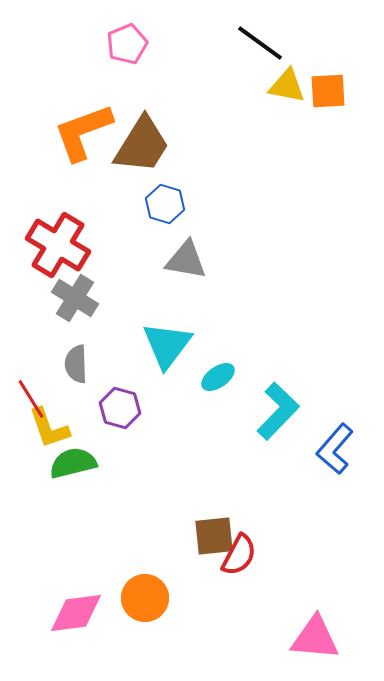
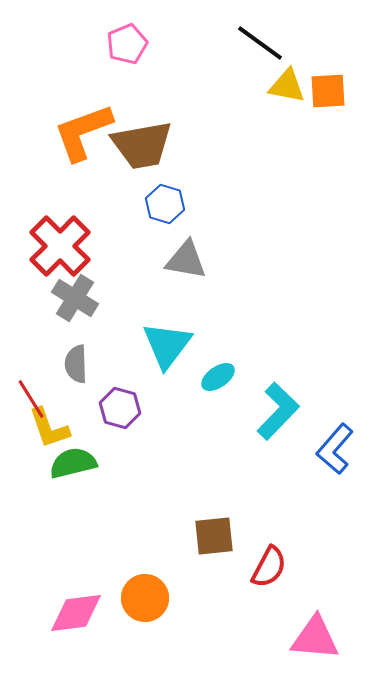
brown trapezoid: rotated 48 degrees clockwise
red cross: moved 2 px right, 1 px down; rotated 14 degrees clockwise
red semicircle: moved 30 px right, 12 px down
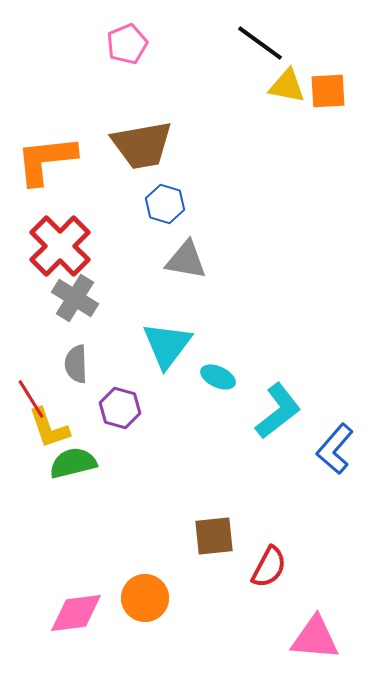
orange L-shape: moved 37 px left, 28 px down; rotated 14 degrees clockwise
cyan ellipse: rotated 60 degrees clockwise
cyan L-shape: rotated 8 degrees clockwise
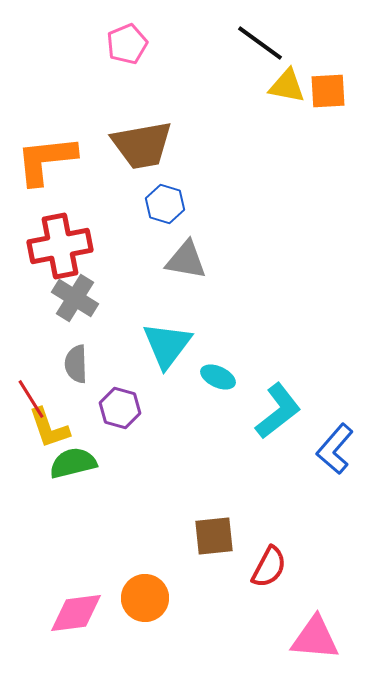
red cross: rotated 34 degrees clockwise
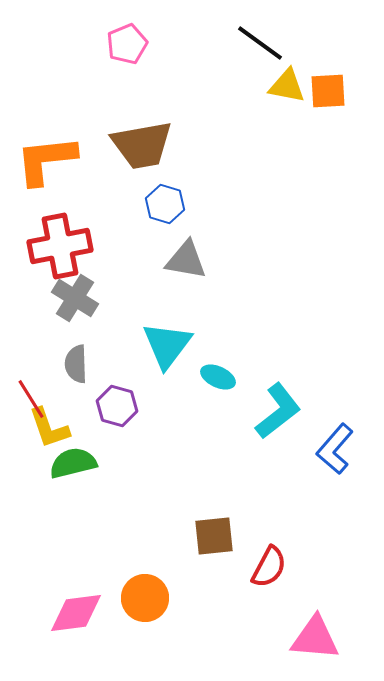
purple hexagon: moved 3 px left, 2 px up
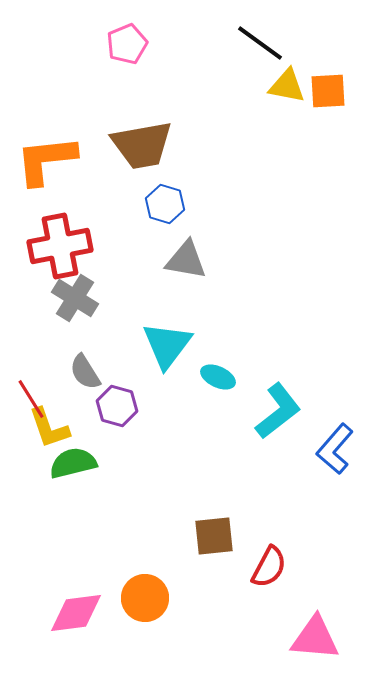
gray semicircle: moved 9 px right, 8 px down; rotated 30 degrees counterclockwise
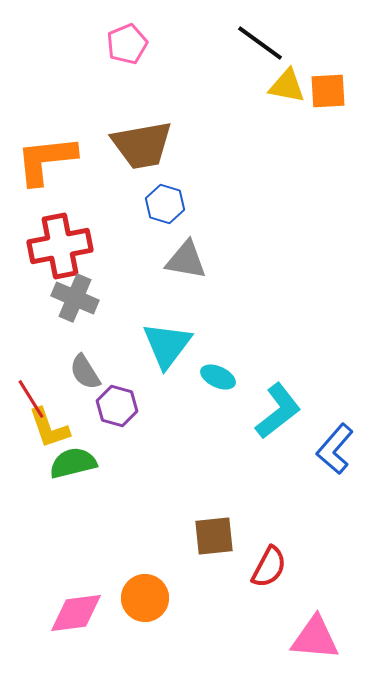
gray cross: rotated 9 degrees counterclockwise
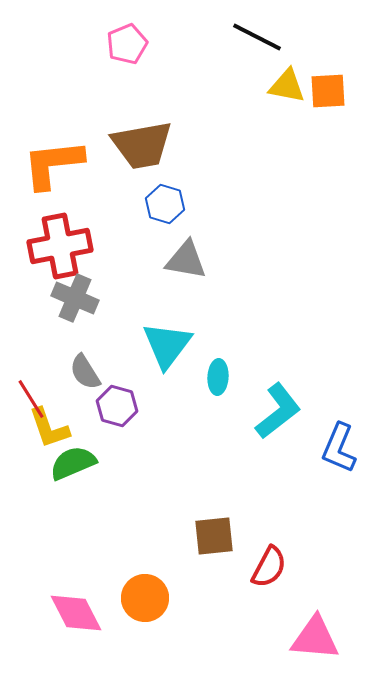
black line: moved 3 px left, 6 px up; rotated 9 degrees counterclockwise
orange L-shape: moved 7 px right, 4 px down
cyan ellipse: rotated 68 degrees clockwise
blue L-shape: moved 4 px right, 1 px up; rotated 18 degrees counterclockwise
green semicircle: rotated 9 degrees counterclockwise
pink diamond: rotated 70 degrees clockwise
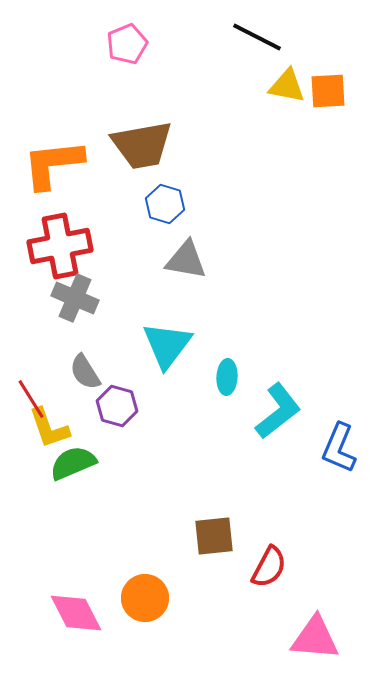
cyan ellipse: moved 9 px right
